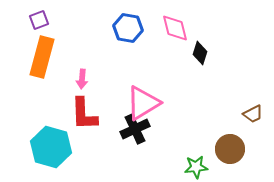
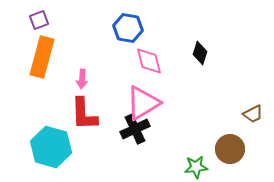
pink diamond: moved 26 px left, 33 px down
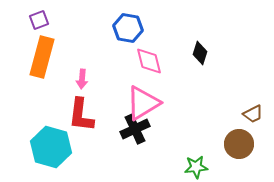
red L-shape: moved 3 px left, 1 px down; rotated 9 degrees clockwise
brown circle: moved 9 px right, 5 px up
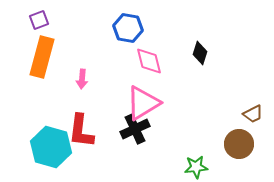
red L-shape: moved 16 px down
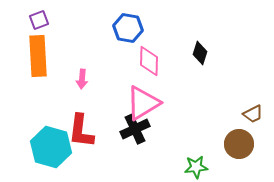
orange rectangle: moved 4 px left, 1 px up; rotated 18 degrees counterclockwise
pink diamond: rotated 16 degrees clockwise
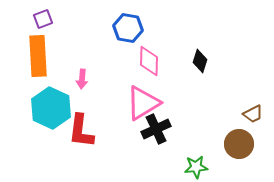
purple square: moved 4 px right, 1 px up
black diamond: moved 8 px down
black cross: moved 21 px right
cyan hexagon: moved 39 px up; rotated 9 degrees clockwise
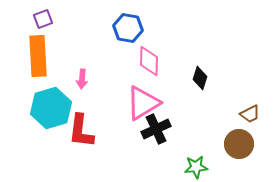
black diamond: moved 17 px down
cyan hexagon: rotated 18 degrees clockwise
brown trapezoid: moved 3 px left
